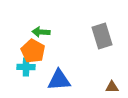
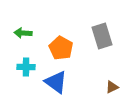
green arrow: moved 18 px left, 1 px down
orange pentagon: moved 28 px right, 3 px up
blue triangle: moved 3 px left, 2 px down; rotated 40 degrees clockwise
brown triangle: rotated 24 degrees counterclockwise
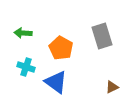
cyan cross: rotated 18 degrees clockwise
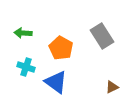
gray rectangle: rotated 15 degrees counterclockwise
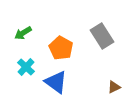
green arrow: rotated 36 degrees counterclockwise
cyan cross: rotated 24 degrees clockwise
brown triangle: moved 2 px right
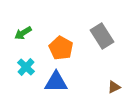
blue triangle: rotated 35 degrees counterclockwise
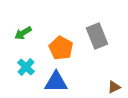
gray rectangle: moved 5 px left; rotated 10 degrees clockwise
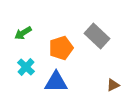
gray rectangle: rotated 25 degrees counterclockwise
orange pentagon: rotated 25 degrees clockwise
brown triangle: moved 1 px left, 2 px up
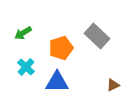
blue triangle: moved 1 px right
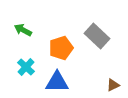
green arrow: moved 3 px up; rotated 60 degrees clockwise
